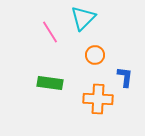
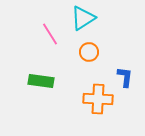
cyan triangle: rotated 12 degrees clockwise
pink line: moved 2 px down
orange circle: moved 6 px left, 3 px up
green rectangle: moved 9 px left, 2 px up
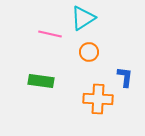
pink line: rotated 45 degrees counterclockwise
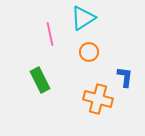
pink line: rotated 65 degrees clockwise
green rectangle: moved 1 px left, 1 px up; rotated 55 degrees clockwise
orange cross: rotated 12 degrees clockwise
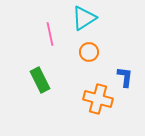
cyan triangle: moved 1 px right
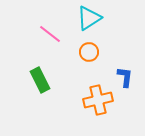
cyan triangle: moved 5 px right
pink line: rotated 40 degrees counterclockwise
orange cross: moved 1 px down; rotated 28 degrees counterclockwise
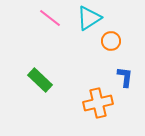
pink line: moved 16 px up
orange circle: moved 22 px right, 11 px up
green rectangle: rotated 20 degrees counterclockwise
orange cross: moved 3 px down
